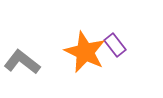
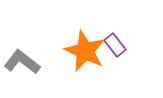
orange star: moved 1 px up
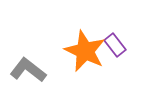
gray L-shape: moved 6 px right, 8 px down
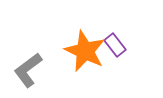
gray L-shape: rotated 75 degrees counterclockwise
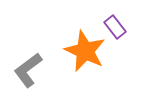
purple rectangle: moved 18 px up
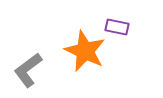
purple rectangle: moved 2 px right; rotated 40 degrees counterclockwise
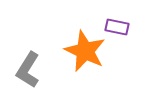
gray L-shape: rotated 21 degrees counterclockwise
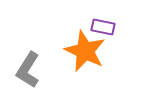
purple rectangle: moved 14 px left
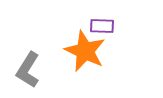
purple rectangle: moved 1 px left, 1 px up; rotated 10 degrees counterclockwise
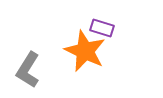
purple rectangle: moved 2 px down; rotated 15 degrees clockwise
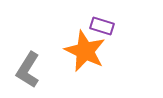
purple rectangle: moved 2 px up
